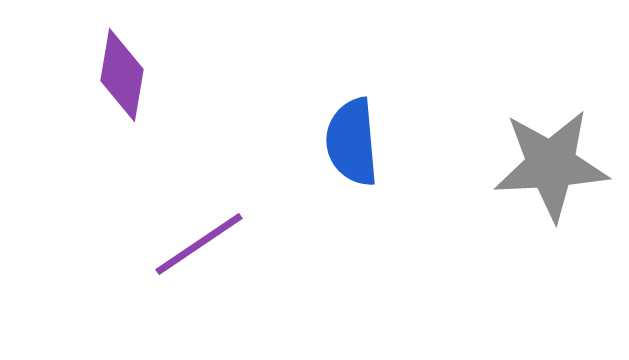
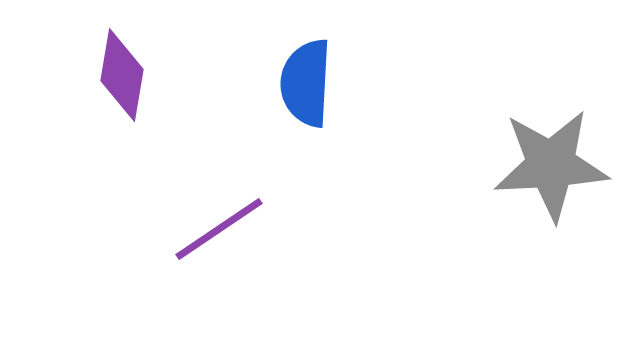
blue semicircle: moved 46 px left, 59 px up; rotated 8 degrees clockwise
purple line: moved 20 px right, 15 px up
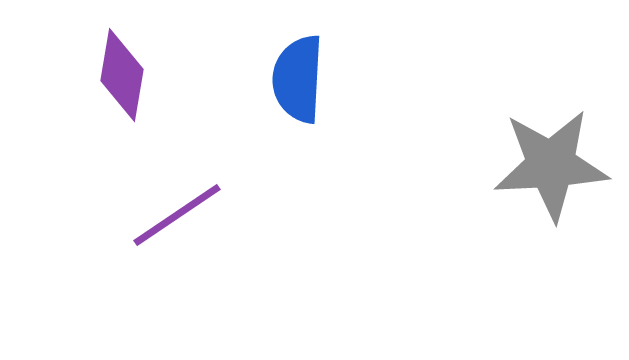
blue semicircle: moved 8 px left, 4 px up
purple line: moved 42 px left, 14 px up
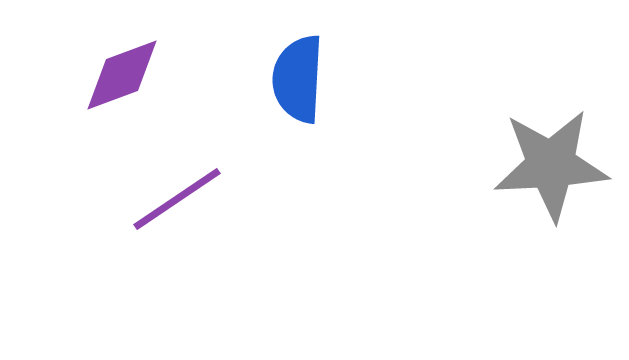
purple diamond: rotated 60 degrees clockwise
purple line: moved 16 px up
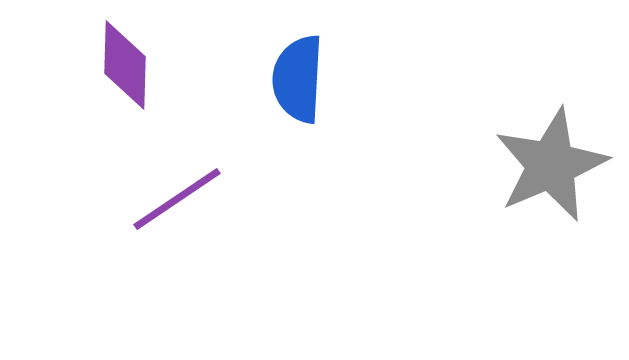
purple diamond: moved 3 px right, 10 px up; rotated 68 degrees counterclockwise
gray star: rotated 20 degrees counterclockwise
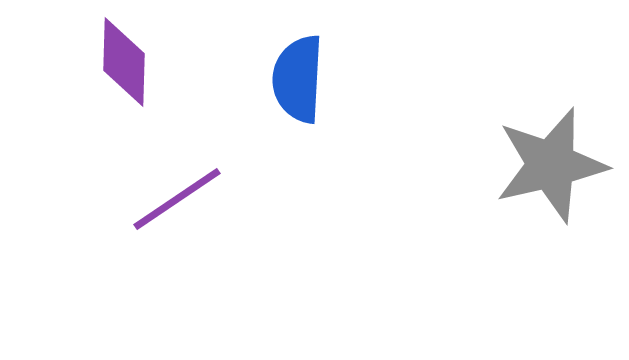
purple diamond: moved 1 px left, 3 px up
gray star: rotated 10 degrees clockwise
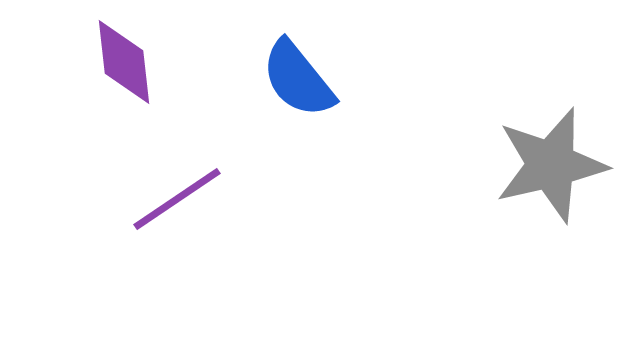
purple diamond: rotated 8 degrees counterclockwise
blue semicircle: rotated 42 degrees counterclockwise
